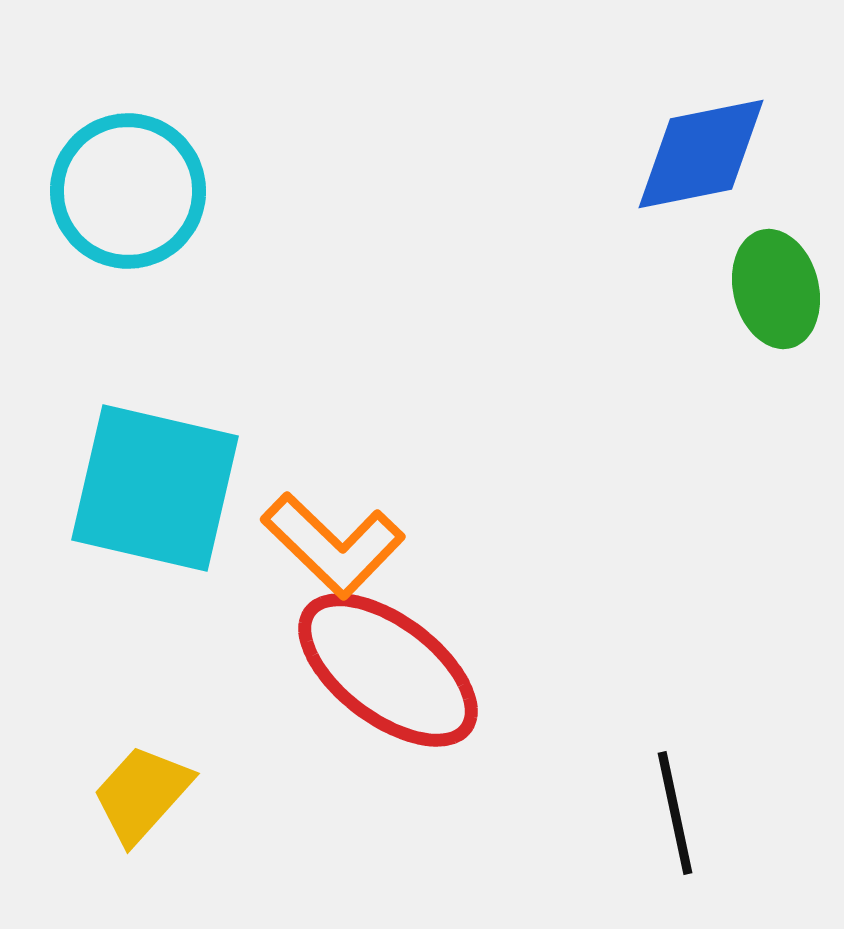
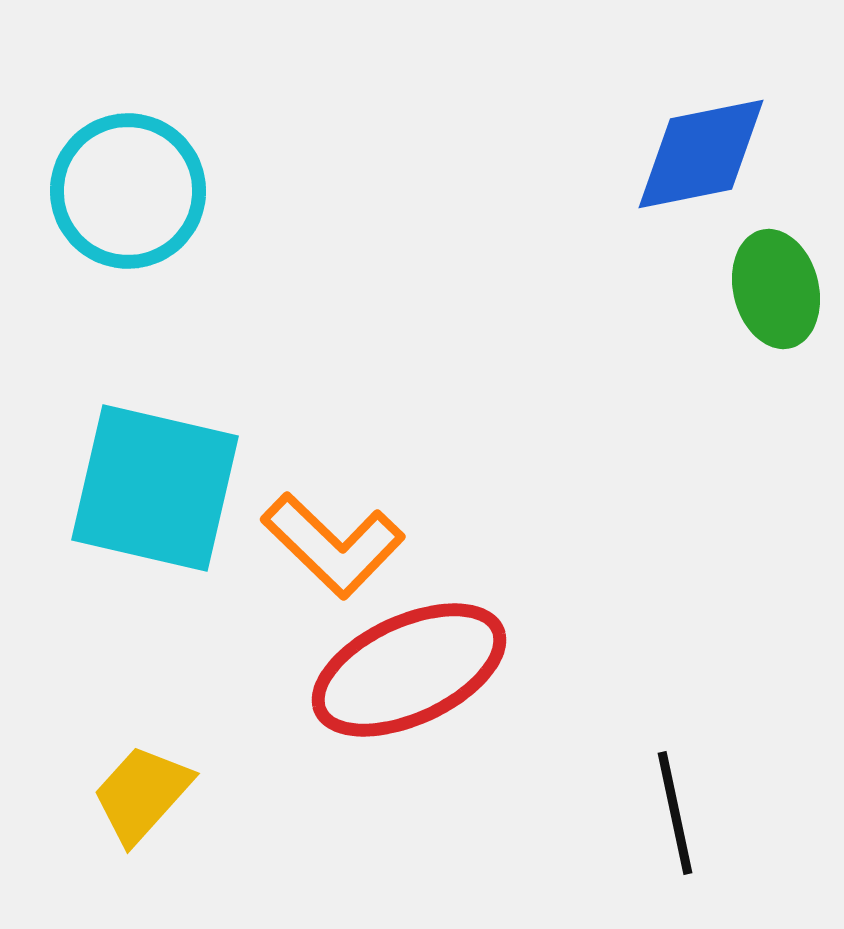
red ellipse: moved 21 px right; rotated 62 degrees counterclockwise
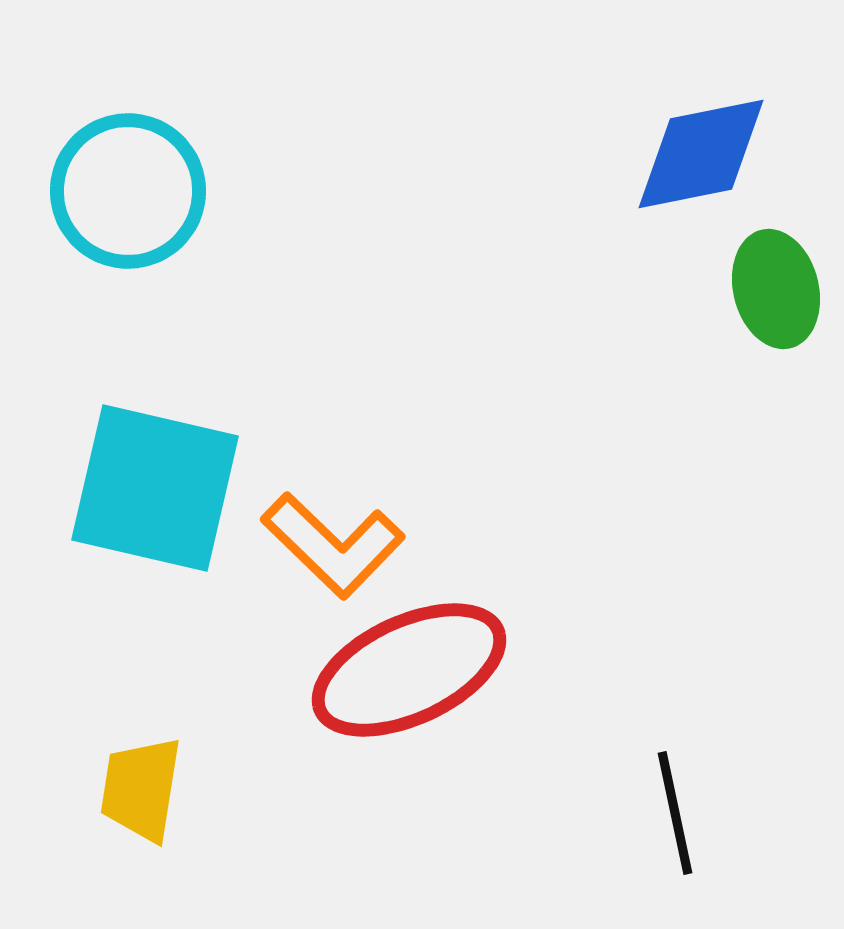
yellow trapezoid: moved 1 px left, 5 px up; rotated 33 degrees counterclockwise
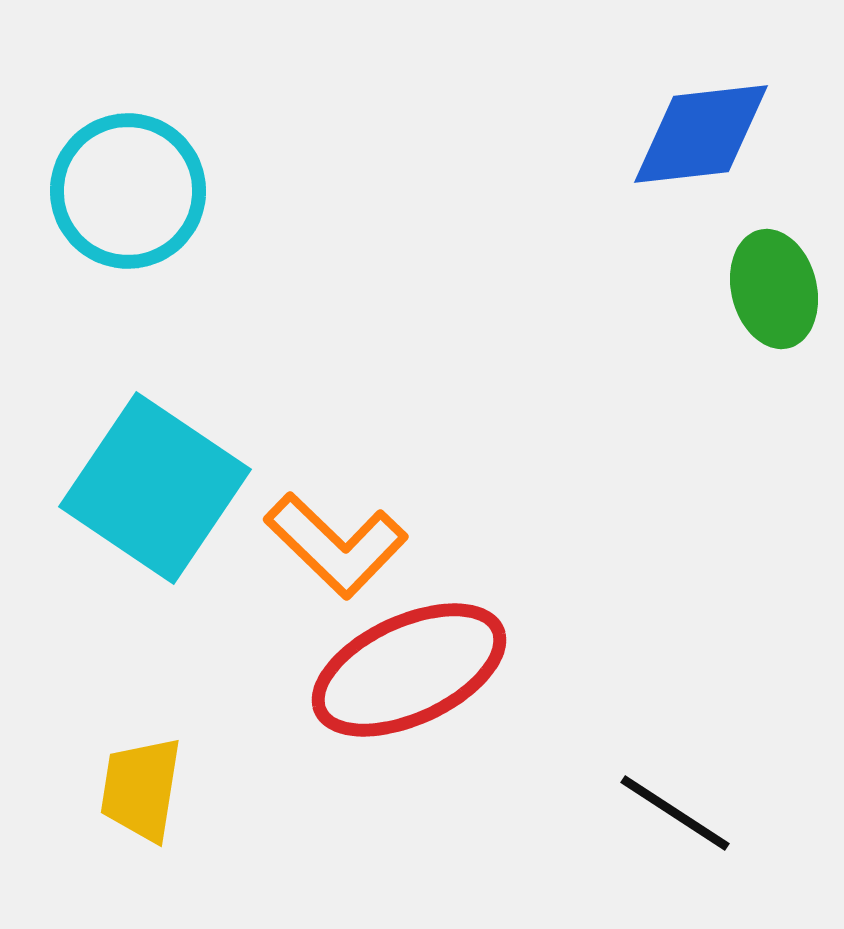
blue diamond: moved 20 px up; rotated 5 degrees clockwise
green ellipse: moved 2 px left
cyan square: rotated 21 degrees clockwise
orange L-shape: moved 3 px right
black line: rotated 45 degrees counterclockwise
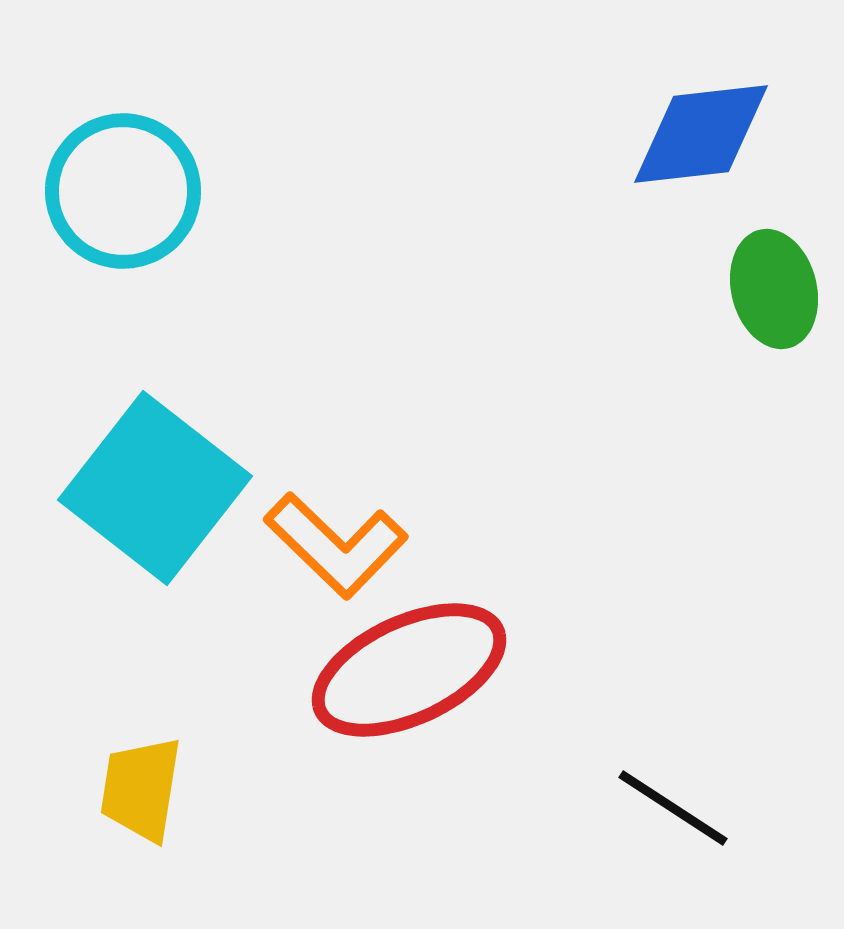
cyan circle: moved 5 px left
cyan square: rotated 4 degrees clockwise
black line: moved 2 px left, 5 px up
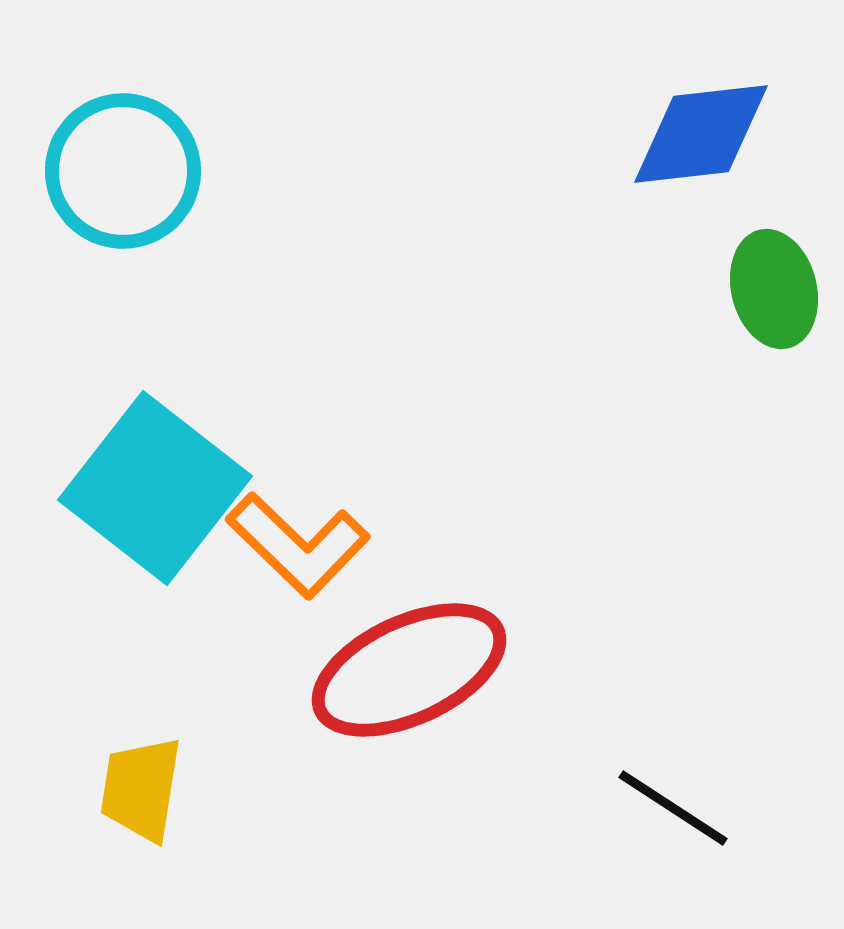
cyan circle: moved 20 px up
orange L-shape: moved 38 px left
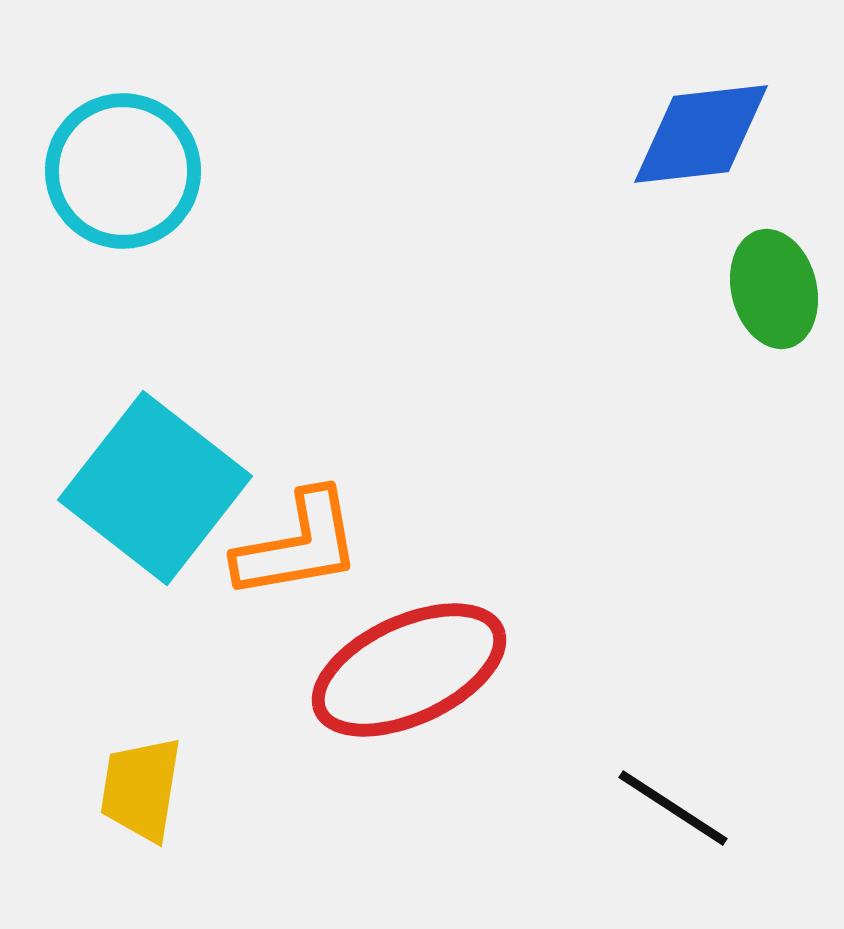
orange L-shape: rotated 54 degrees counterclockwise
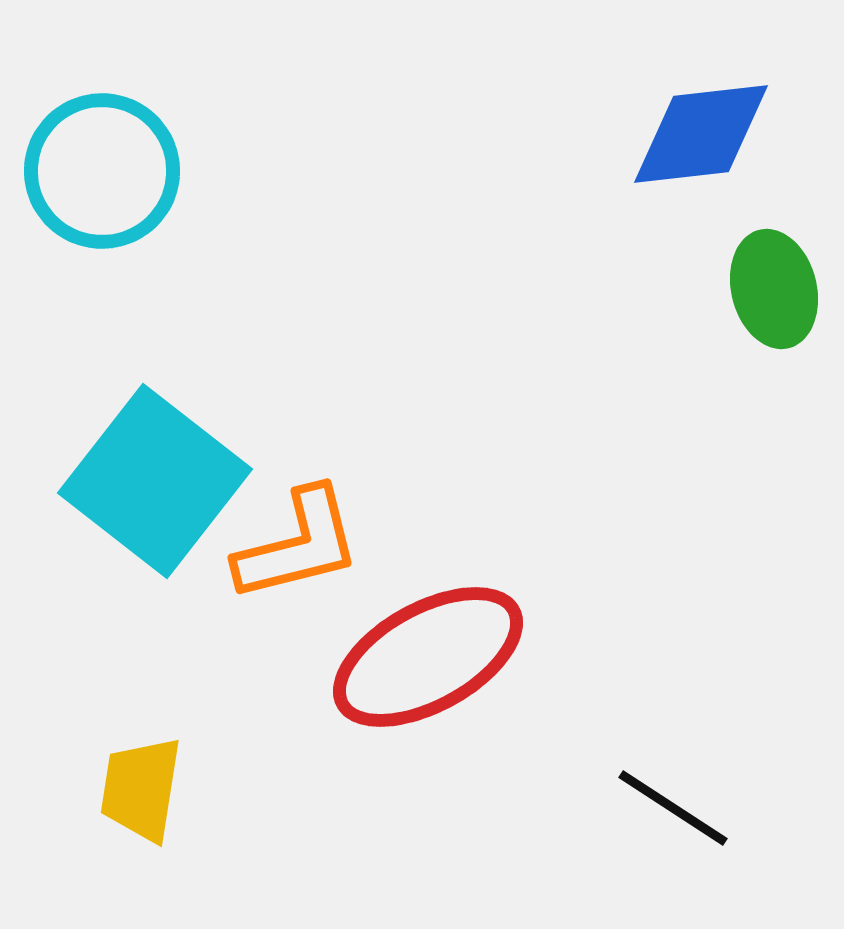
cyan circle: moved 21 px left
cyan square: moved 7 px up
orange L-shape: rotated 4 degrees counterclockwise
red ellipse: moved 19 px right, 13 px up; rotated 4 degrees counterclockwise
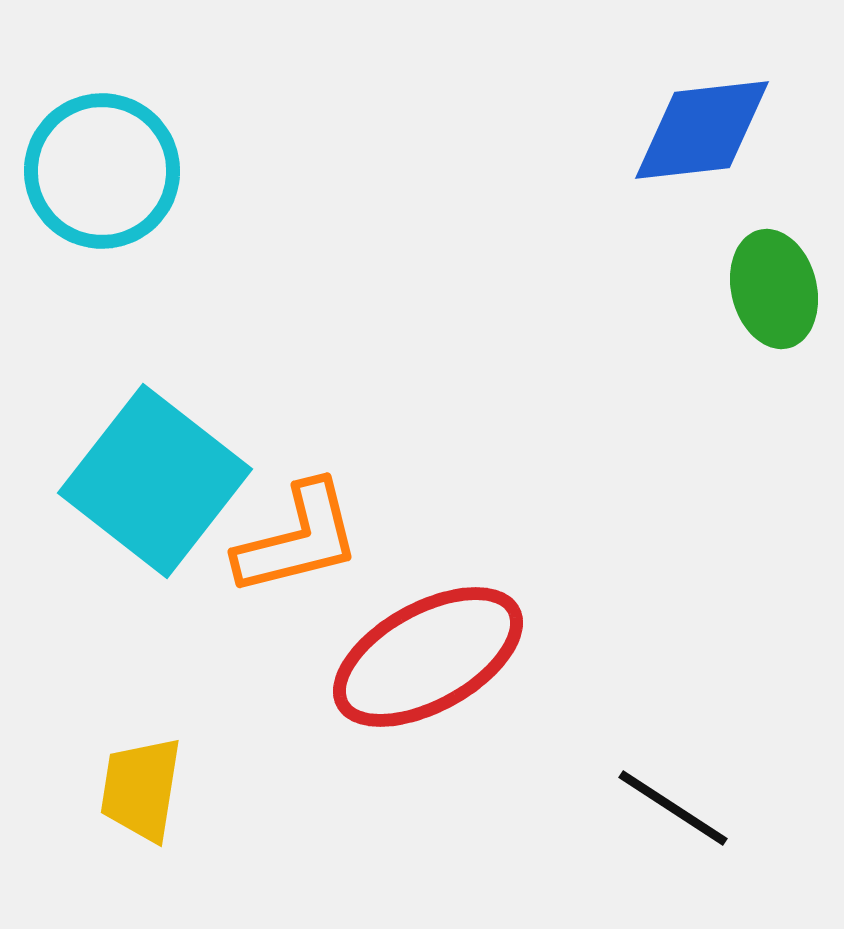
blue diamond: moved 1 px right, 4 px up
orange L-shape: moved 6 px up
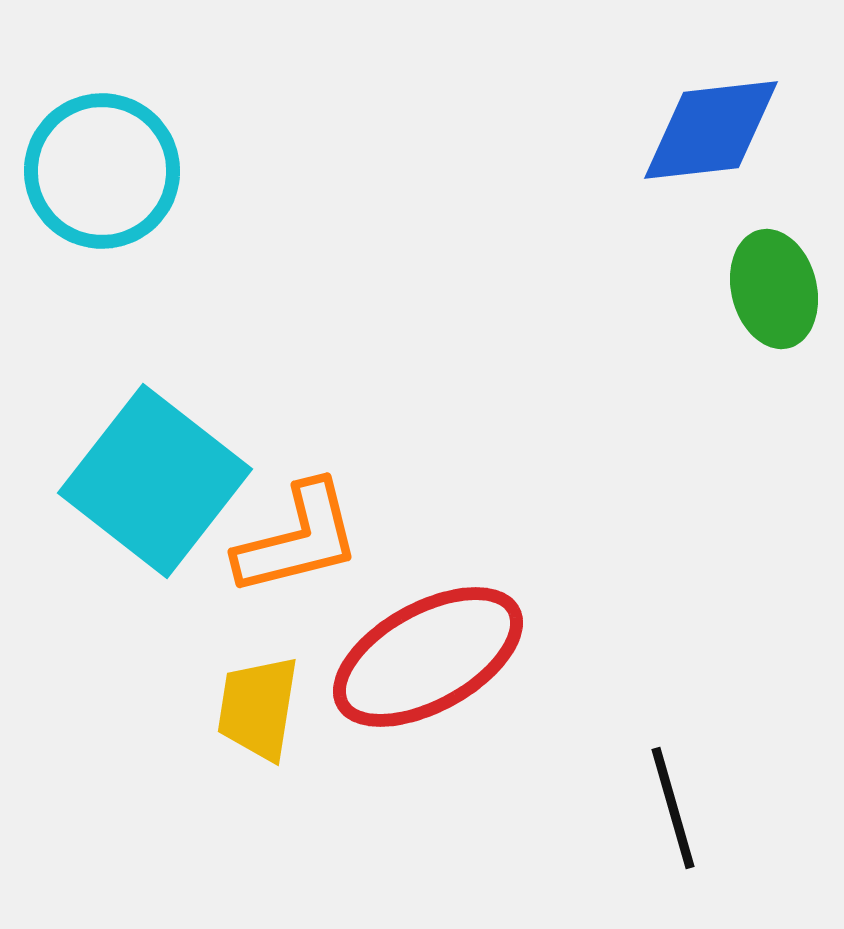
blue diamond: moved 9 px right
yellow trapezoid: moved 117 px right, 81 px up
black line: rotated 41 degrees clockwise
